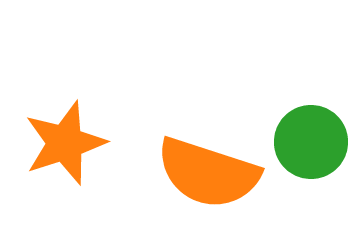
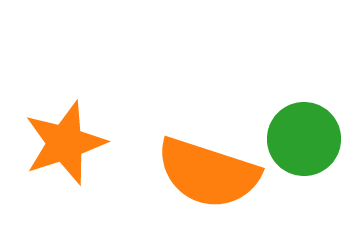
green circle: moved 7 px left, 3 px up
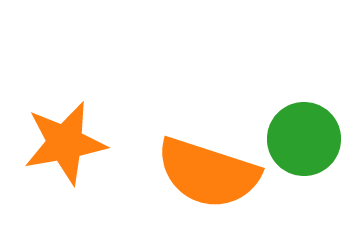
orange star: rotated 8 degrees clockwise
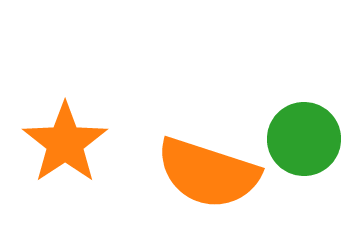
orange star: rotated 24 degrees counterclockwise
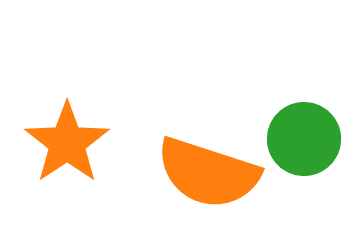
orange star: moved 2 px right
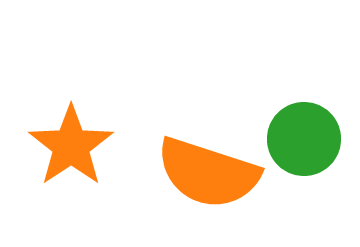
orange star: moved 4 px right, 3 px down
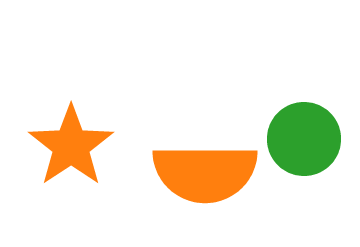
orange semicircle: moved 3 px left; rotated 18 degrees counterclockwise
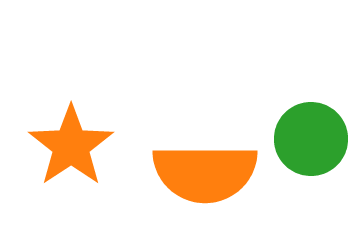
green circle: moved 7 px right
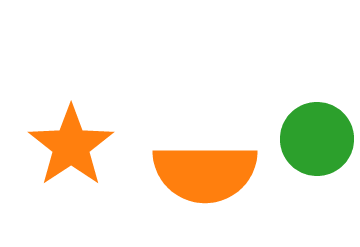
green circle: moved 6 px right
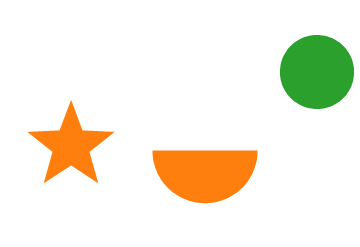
green circle: moved 67 px up
